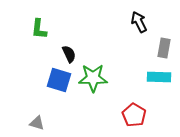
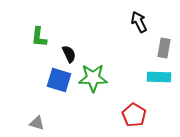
green L-shape: moved 8 px down
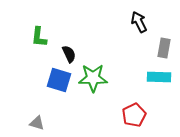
red pentagon: rotated 15 degrees clockwise
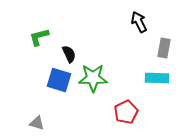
green L-shape: rotated 70 degrees clockwise
cyan rectangle: moved 2 px left, 1 px down
red pentagon: moved 8 px left, 3 px up
